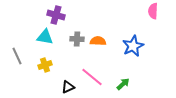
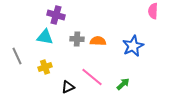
yellow cross: moved 2 px down
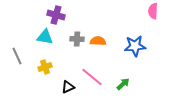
blue star: moved 2 px right; rotated 20 degrees clockwise
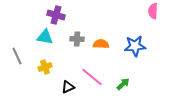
orange semicircle: moved 3 px right, 3 px down
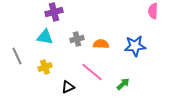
purple cross: moved 2 px left, 3 px up; rotated 30 degrees counterclockwise
gray cross: rotated 16 degrees counterclockwise
pink line: moved 5 px up
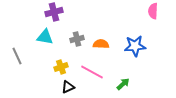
yellow cross: moved 16 px right
pink line: rotated 10 degrees counterclockwise
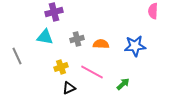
black triangle: moved 1 px right, 1 px down
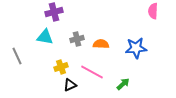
blue star: moved 1 px right, 2 px down
black triangle: moved 1 px right, 3 px up
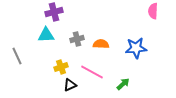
cyan triangle: moved 1 px right, 2 px up; rotated 12 degrees counterclockwise
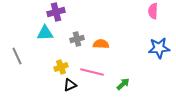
purple cross: moved 2 px right
cyan triangle: moved 1 px left, 2 px up
blue star: moved 23 px right
pink line: rotated 15 degrees counterclockwise
